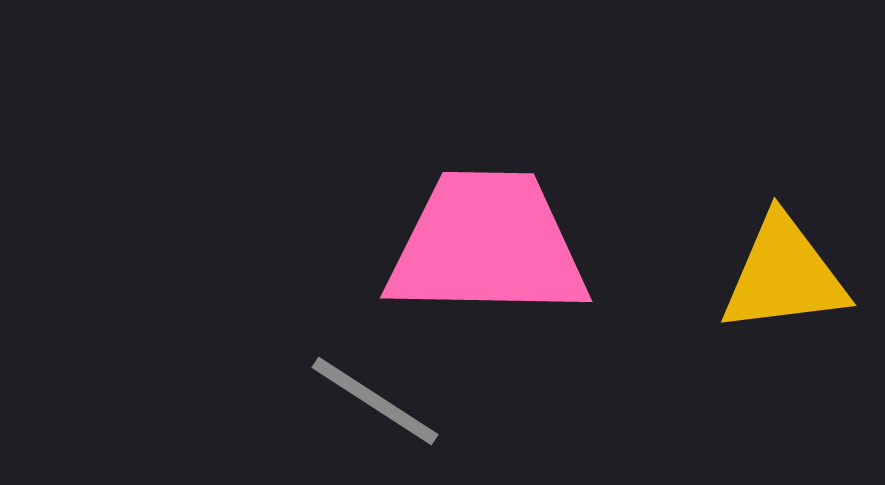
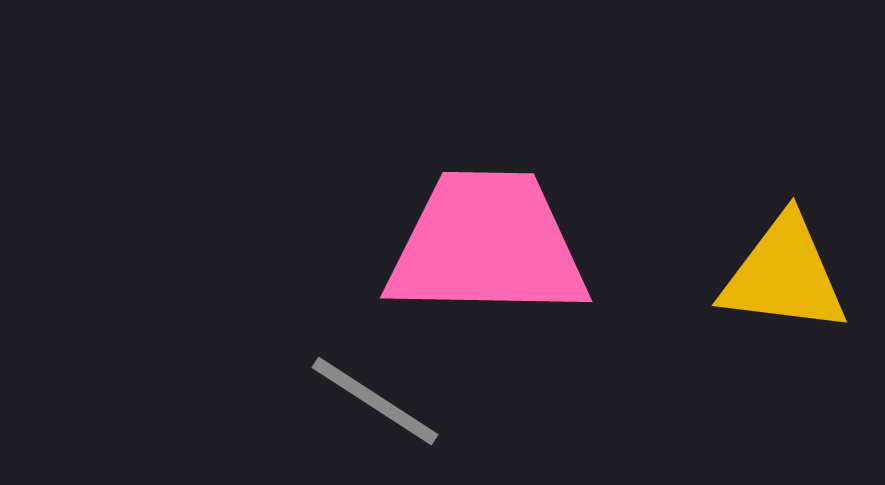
yellow triangle: rotated 14 degrees clockwise
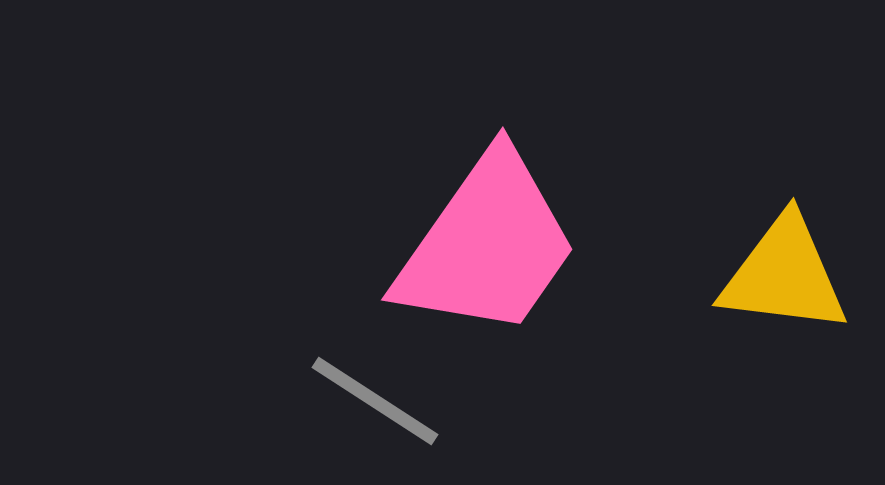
pink trapezoid: rotated 124 degrees clockwise
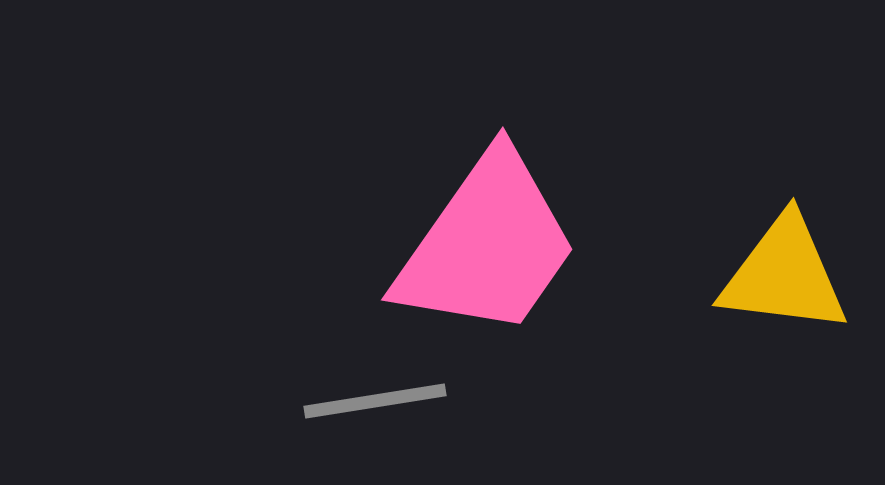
gray line: rotated 42 degrees counterclockwise
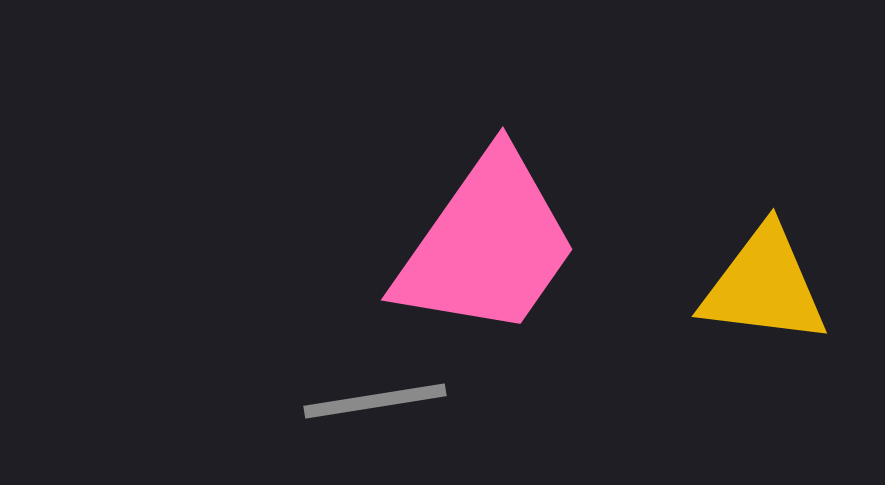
yellow triangle: moved 20 px left, 11 px down
